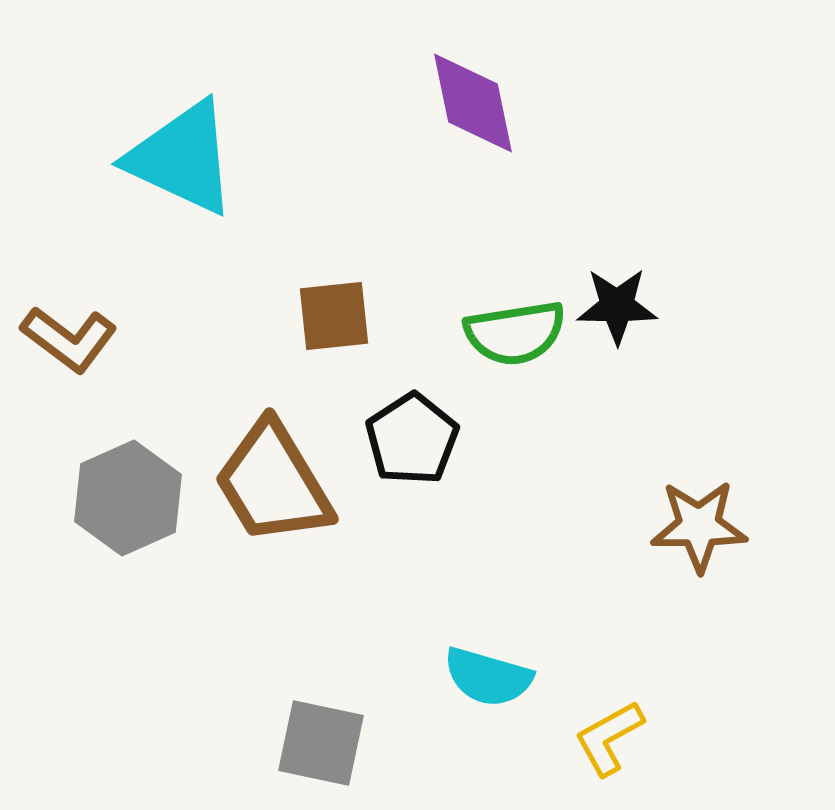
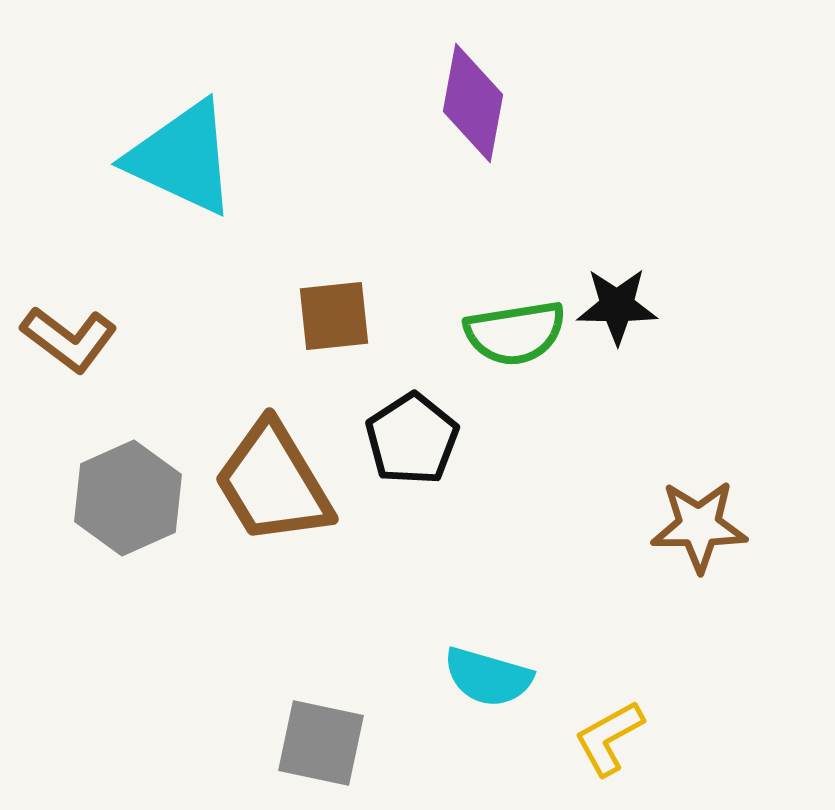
purple diamond: rotated 22 degrees clockwise
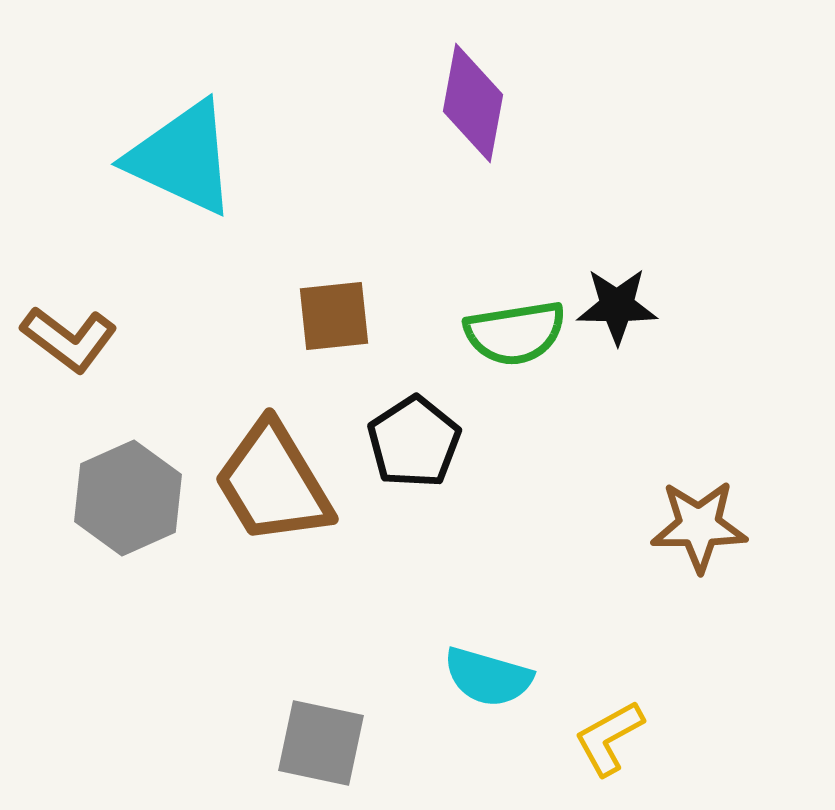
black pentagon: moved 2 px right, 3 px down
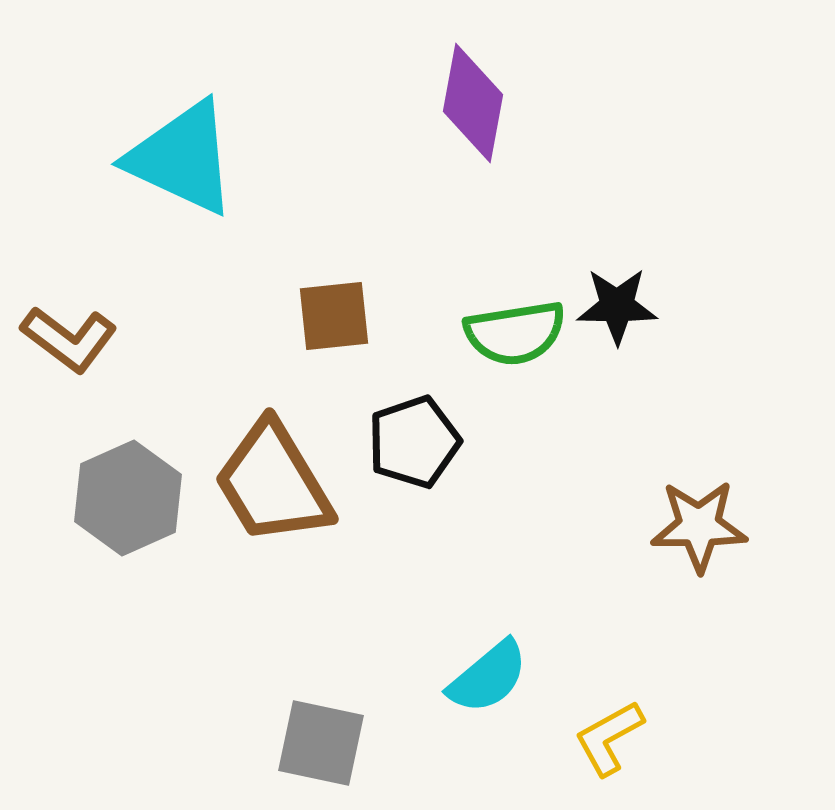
black pentagon: rotated 14 degrees clockwise
cyan semicircle: rotated 56 degrees counterclockwise
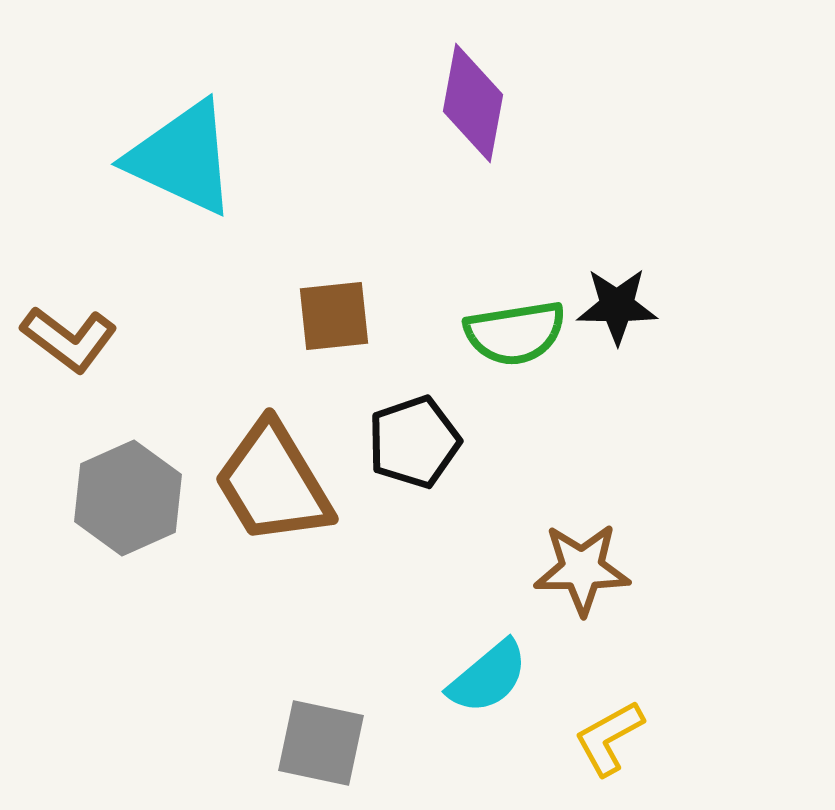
brown star: moved 117 px left, 43 px down
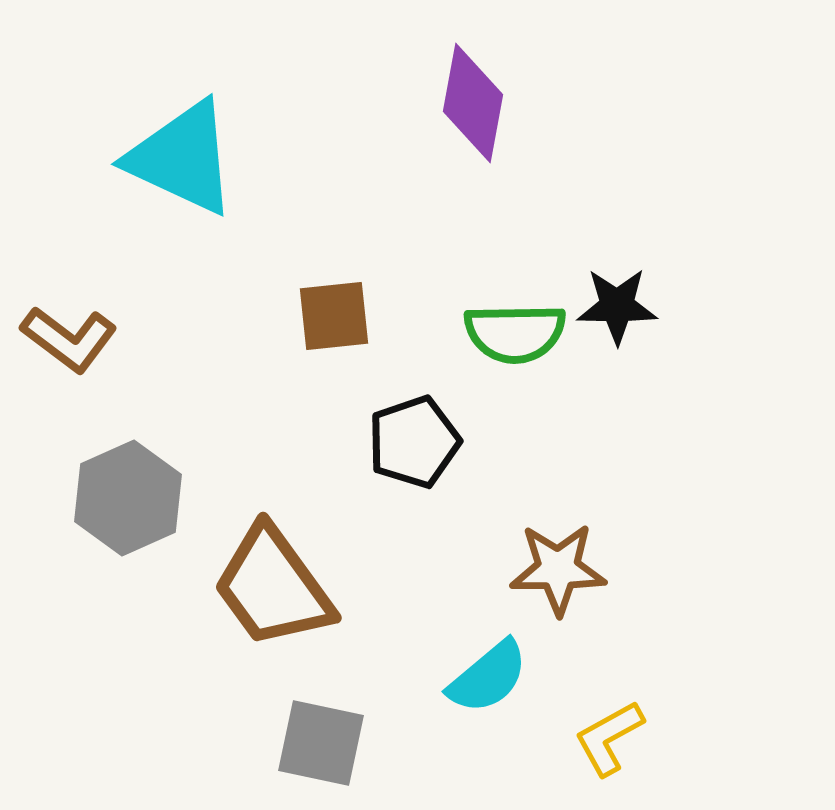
green semicircle: rotated 8 degrees clockwise
brown trapezoid: moved 104 px down; rotated 5 degrees counterclockwise
brown star: moved 24 px left
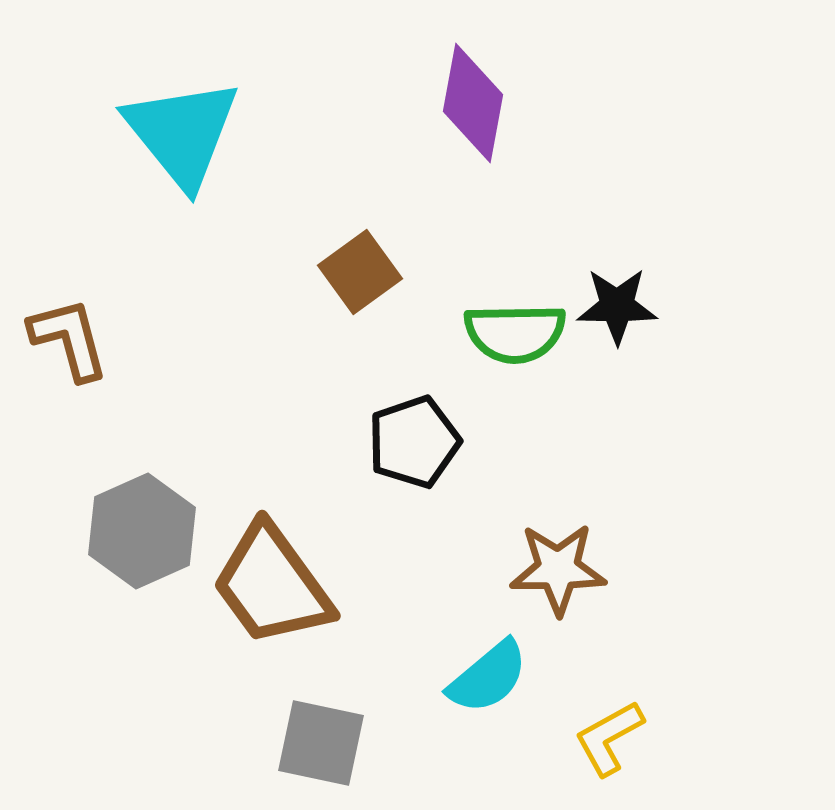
cyan triangle: moved 25 px up; rotated 26 degrees clockwise
brown square: moved 26 px right, 44 px up; rotated 30 degrees counterclockwise
brown L-shape: rotated 142 degrees counterclockwise
gray hexagon: moved 14 px right, 33 px down
brown trapezoid: moved 1 px left, 2 px up
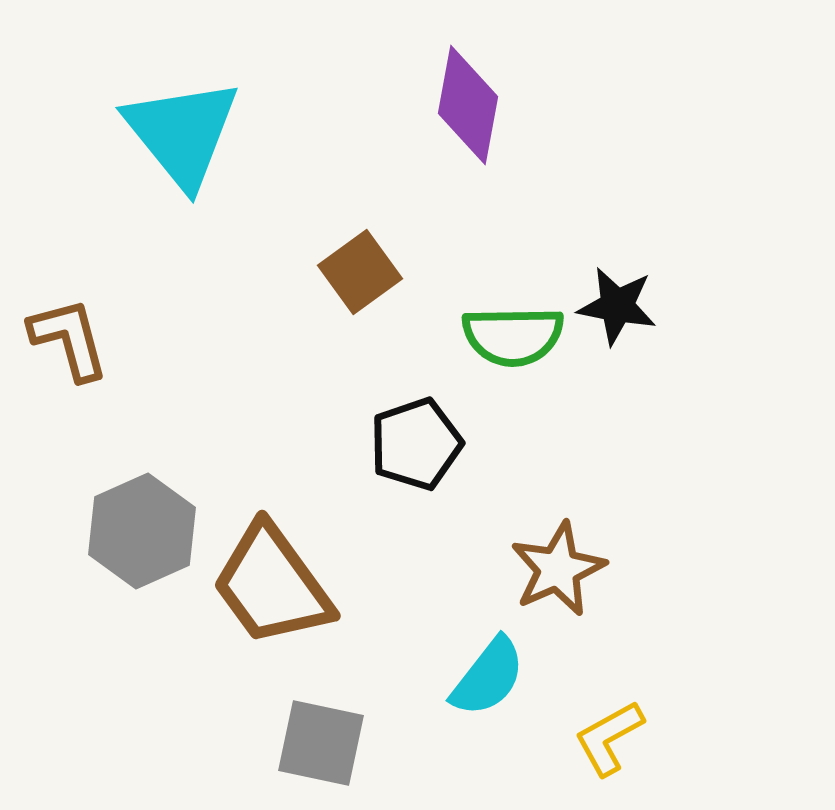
purple diamond: moved 5 px left, 2 px down
black star: rotated 10 degrees clockwise
green semicircle: moved 2 px left, 3 px down
black pentagon: moved 2 px right, 2 px down
brown star: rotated 24 degrees counterclockwise
cyan semicircle: rotated 12 degrees counterclockwise
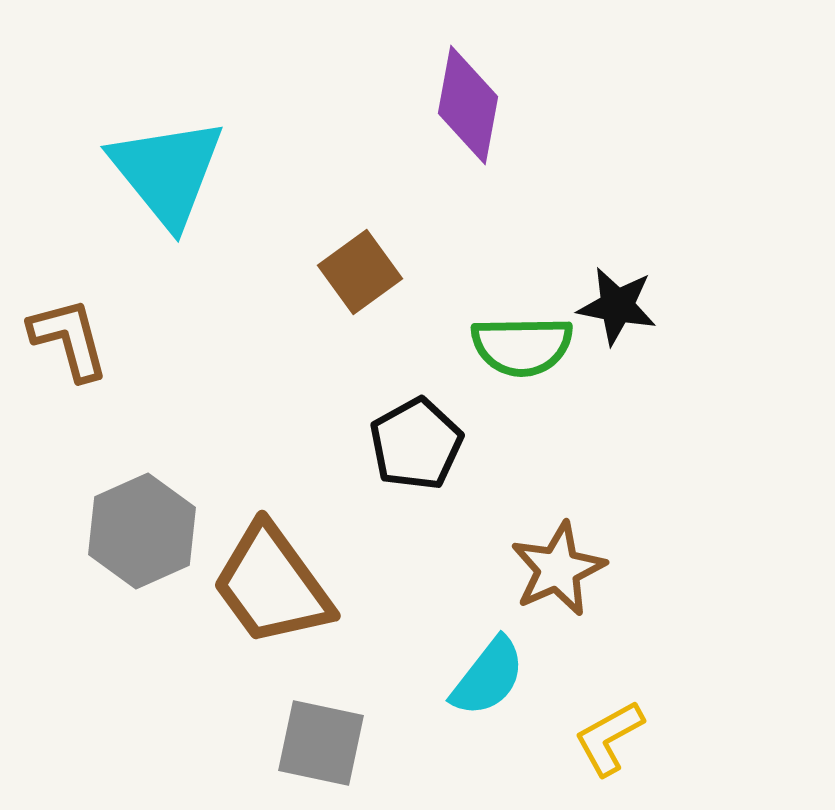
cyan triangle: moved 15 px left, 39 px down
green semicircle: moved 9 px right, 10 px down
black pentagon: rotated 10 degrees counterclockwise
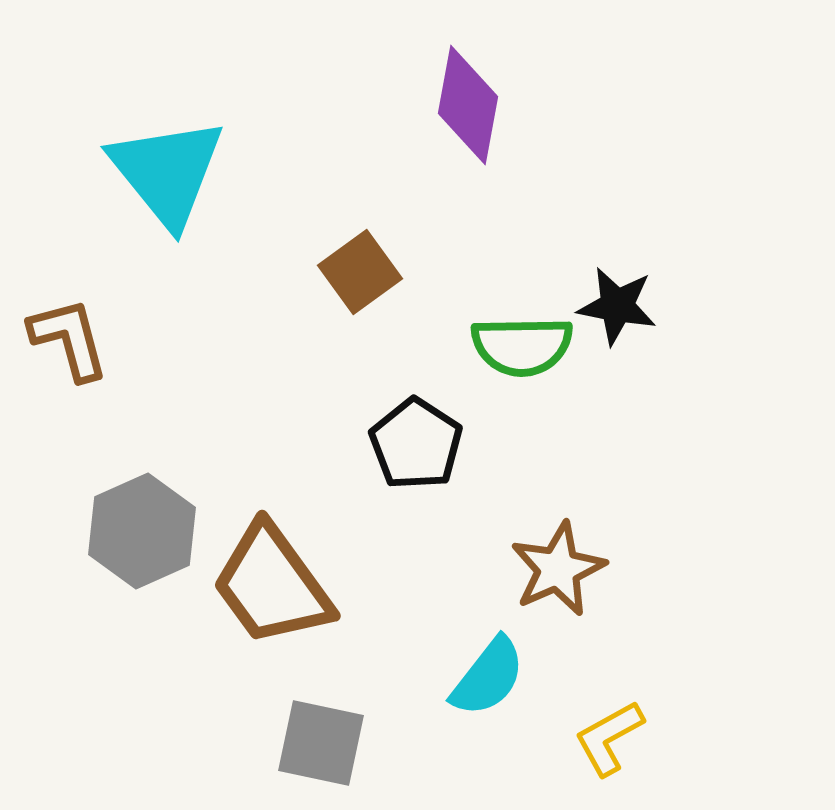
black pentagon: rotated 10 degrees counterclockwise
